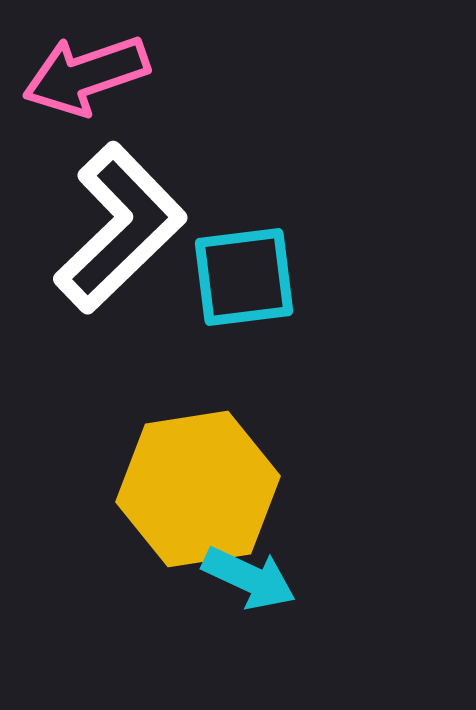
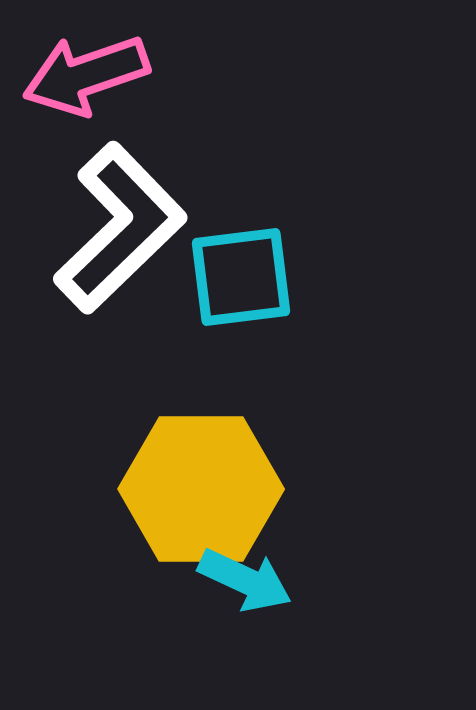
cyan square: moved 3 px left
yellow hexagon: moved 3 px right; rotated 9 degrees clockwise
cyan arrow: moved 4 px left, 2 px down
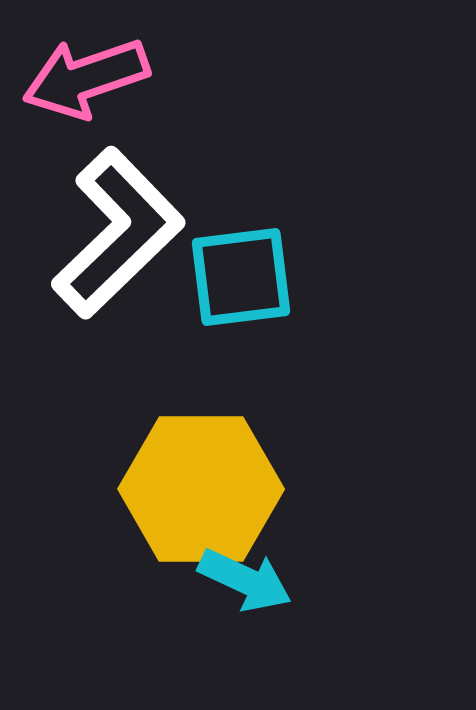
pink arrow: moved 3 px down
white L-shape: moved 2 px left, 5 px down
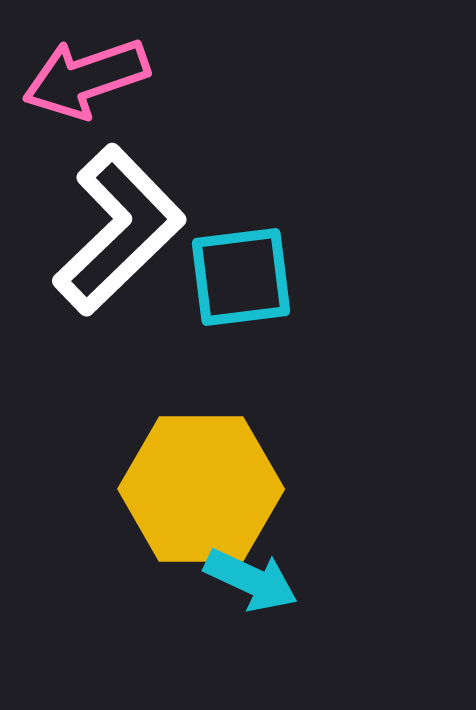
white L-shape: moved 1 px right, 3 px up
cyan arrow: moved 6 px right
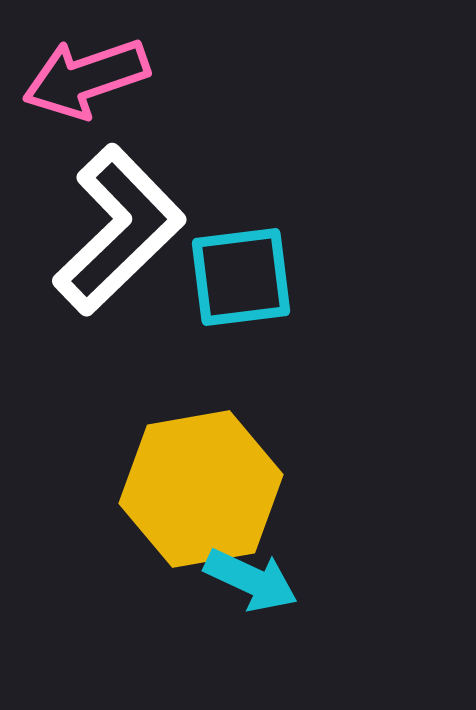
yellow hexagon: rotated 10 degrees counterclockwise
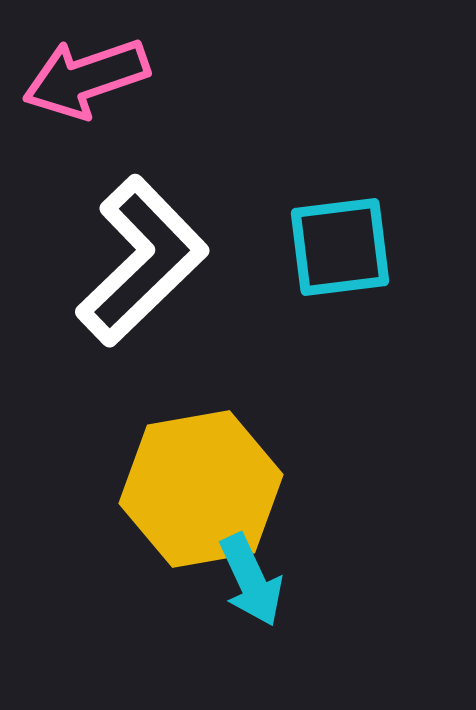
white L-shape: moved 23 px right, 31 px down
cyan square: moved 99 px right, 30 px up
cyan arrow: rotated 40 degrees clockwise
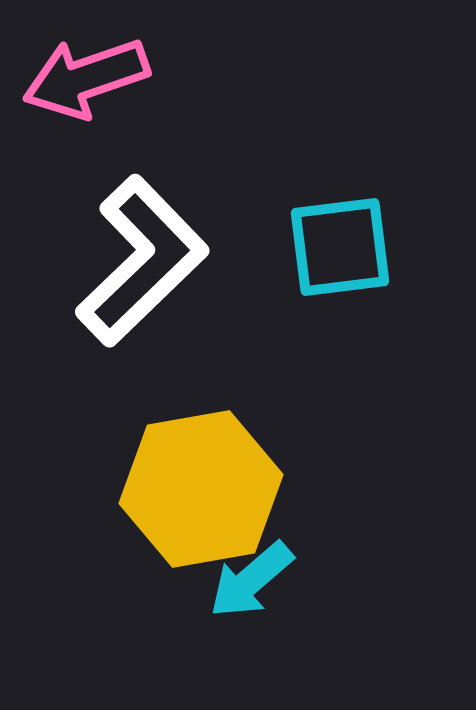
cyan arrow: rotated 74 degrees clockwise
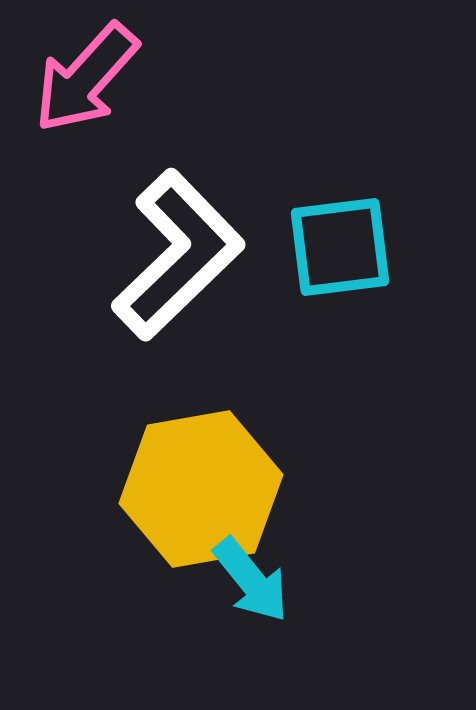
pink arrow: rotated 29 degrees counterclockwise
white L-shape: moved 36 px right, 6 px up
cyan arrow: rotated 88 degrees counterclockwise
